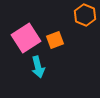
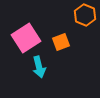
orange square: moved 6 px right, 2 px down
cyan arrow: moved 1 px right
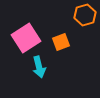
orange hexagon: rotated 20 degrees clockwise
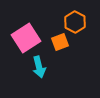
orange hexagon: moved 10 px left, 7 px down; rotated 15 degrees counterclockwise
orange square: moved 1 px left
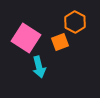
pink square: rotated 24 degrees counterclockwise
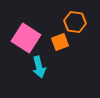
orange hexagon: rotated 20 degrees counterclockwise
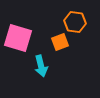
pink square: moved 8 px left; rotated 16 degrees counterclockwise
cyan arrow: moved 2 px right, 1 px up
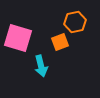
orange hexagon: rotated 20 degrees counterclockwise
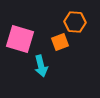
orange hexagon: rotated 15 degrees clockwise
pink square: moved 2 px right, 1 px down
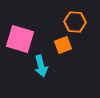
orange square: moved 3 px right, 3 px down
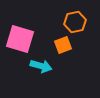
orange hexagon: rotated 15 degrees counterclockwise
cyan arrow: rotated 60 degrees counterclockwise
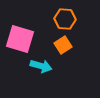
orange hexagon: moved 10 px left, 3 px up; rotated 15 degrees clockwise
orange square: rotated 12 degrees counterclockwise
